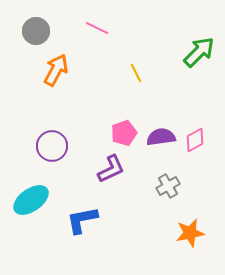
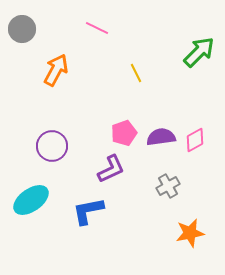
gray circle: moved 14 px left, 2 px up
blue L-shape: moved 6 px right, 9 px up
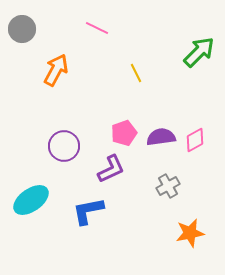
purple circle: moved 12 px right
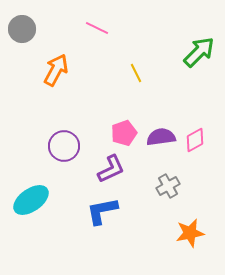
blue L-shape: moved 14 px right
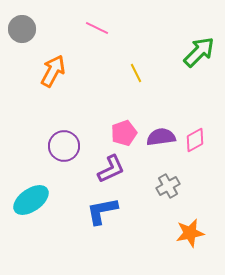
orange arrow: moved 3 px left, 1 px down
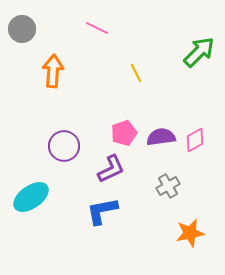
orange arrow: rotated 24 degrees counterclockwise
cyan ellipse: moved 3 px up
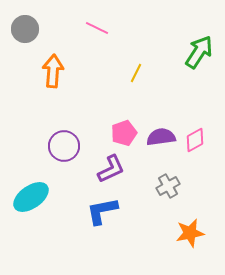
gray circle: moved 3 px right
green arrow: rotated 12 degrees counterclockwise
yellow line: rotated 54 degrees clockwise
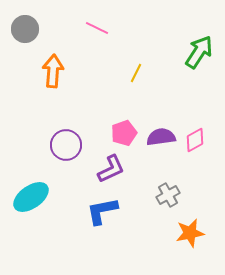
purple circle: moved 2 px right, 1 px up
gray cross: moved 9 px down
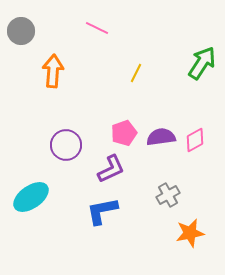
gray circle: moved 4 px left, 2 px down
green arrow: moved 3 px right, 11 px down
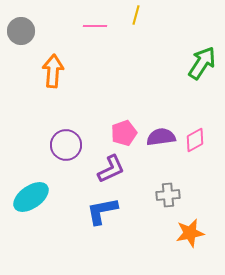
pink line: moved 2 px left, 2 px up; rotated 25 degrees counterclockwise
yellow line: moved 58 px up; rotated 12 degrees counterclockwise
gray cross: rotated 25 degrees clockwise
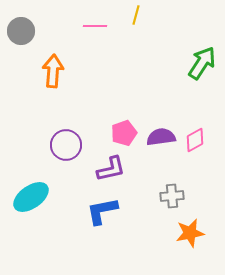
purple L-shape: rotated 12 degrees clockwise
gray cross: moved 4 px right, 1 px down
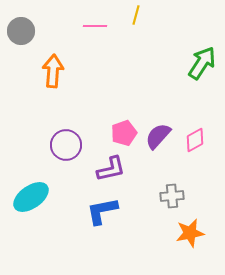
purple semicircle: moved 3 px left, 1 px up; rotated 40 degrees counterclockwise
